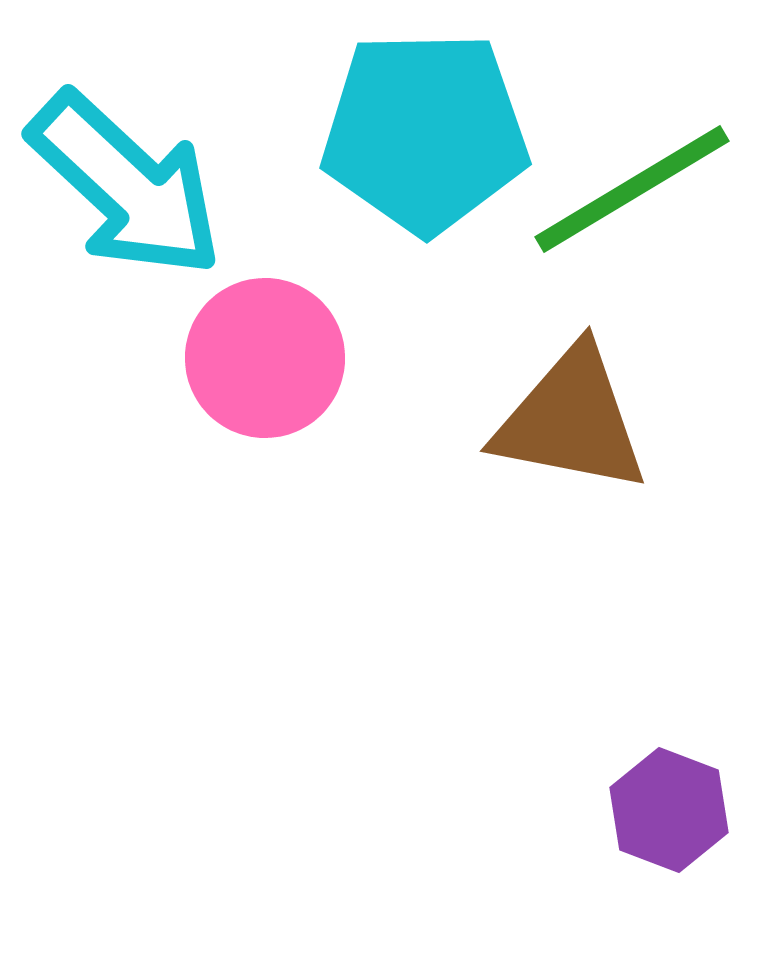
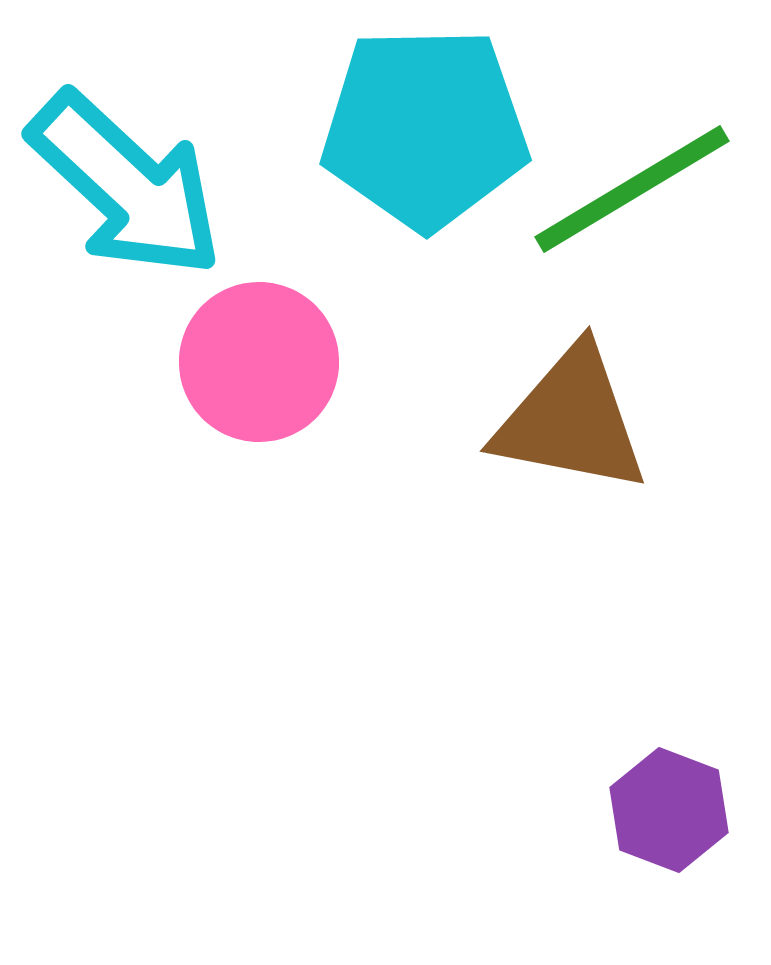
cyan pentagon: moved 4 px up
pink circle: moved 6 px left, 4 px down
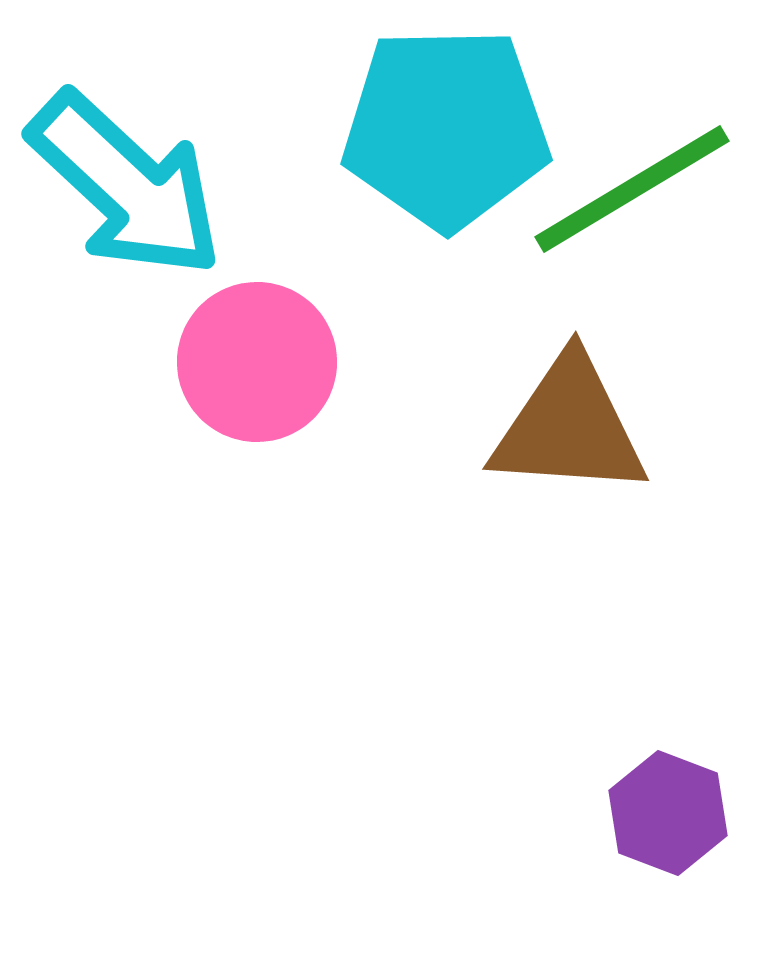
cyan pentagon: moved 21 px right
pink circle: moved 2 px left
brown triangle: moved 2 px left, 7 px down; rotated 7 degrees counterclockwise
purple hexagon: moved 1 px left, 3 px down
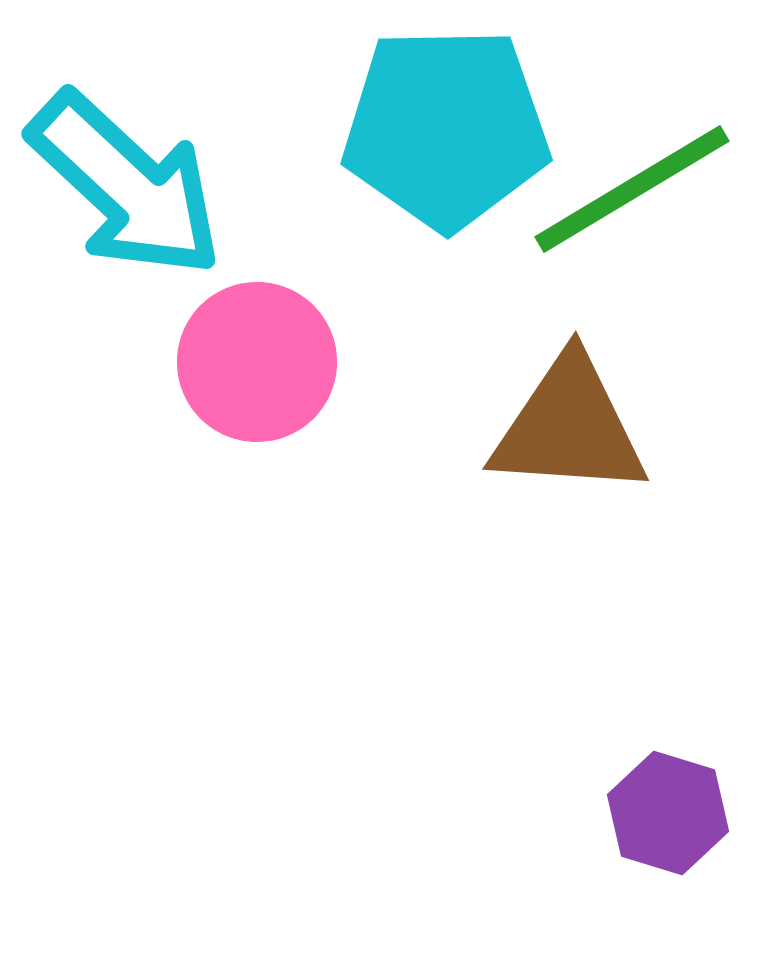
purple hexagon: rotated 4 degrees counterclockwise
